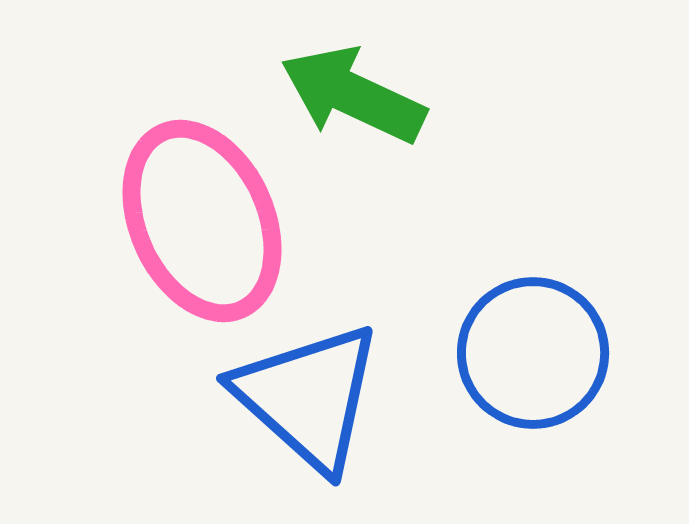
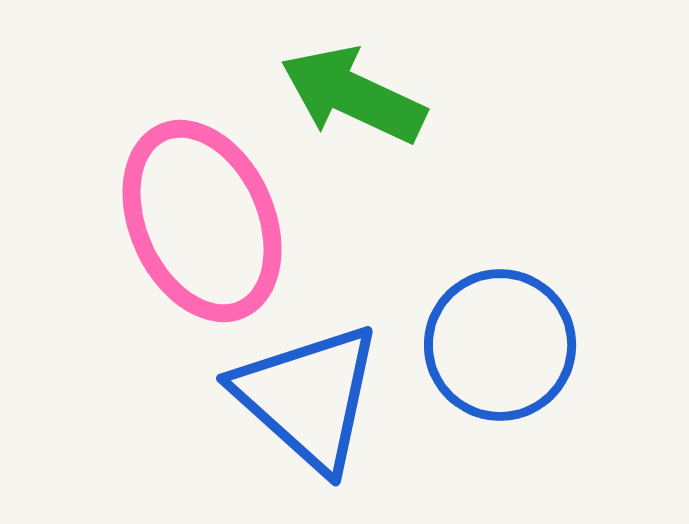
blue circle: moved 33 px left, 8 px up
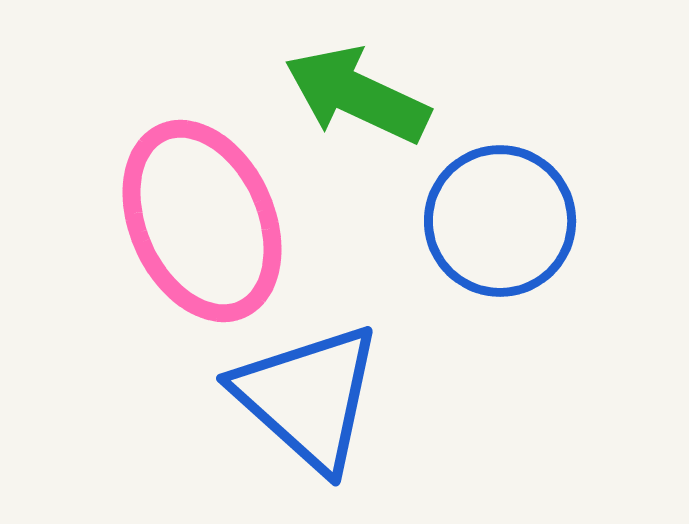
green arrow: moved 4 px right
blue circle: moved 124 px up
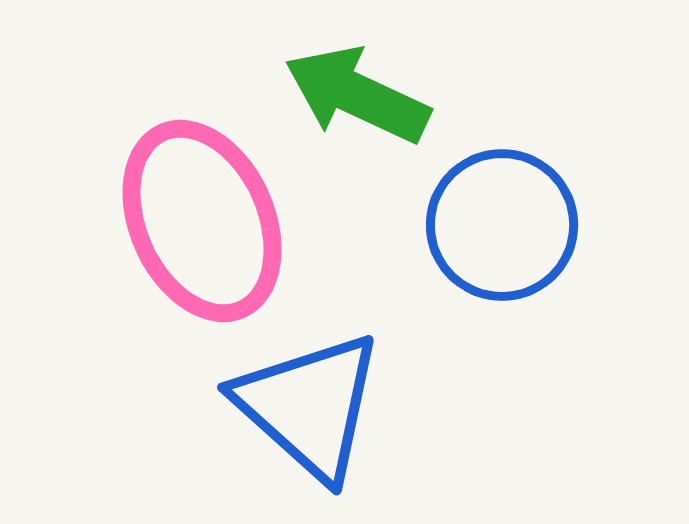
blue circle: moved 2 px right, 4 px down
blue triangle: moved 1 px right, 9 px down
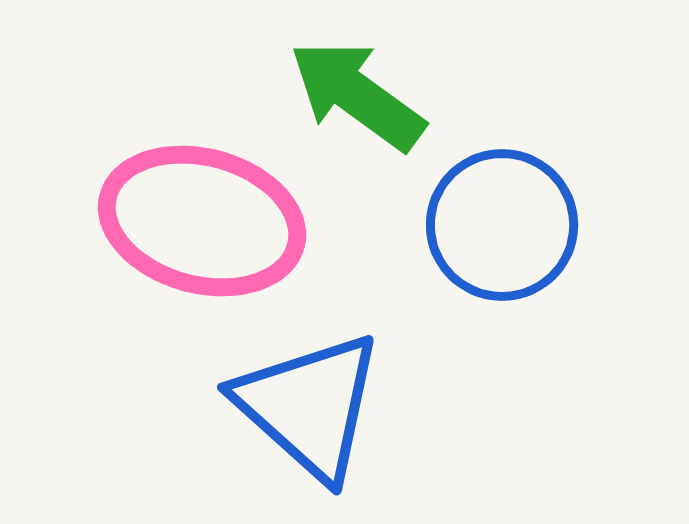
green arrow: rotated 11 degrees clockwise
pink ellipse: rotated 51 degrees counterclockwise
